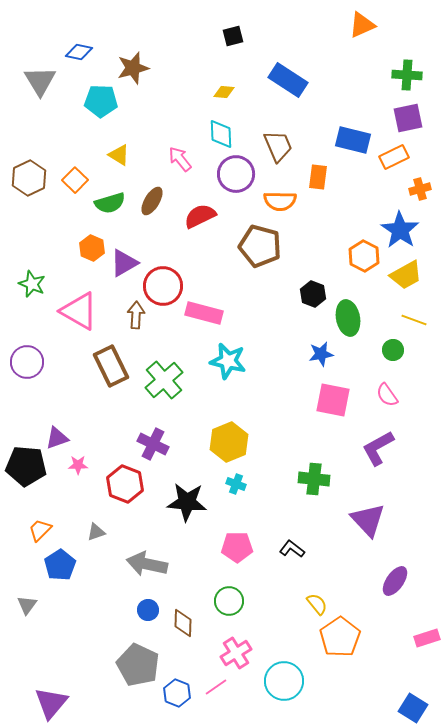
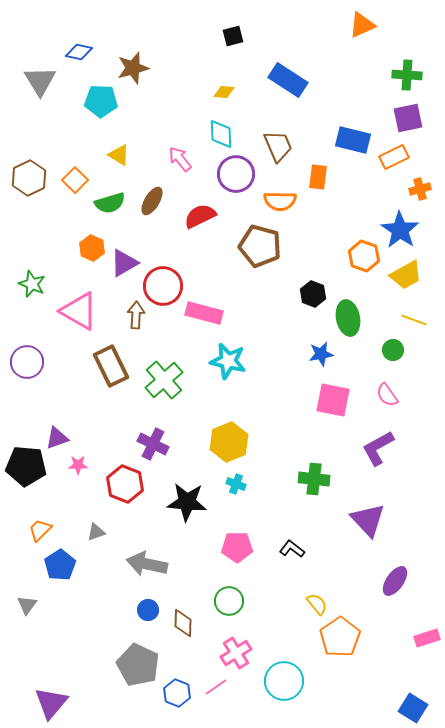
orange hexagon at (364, 256): rotated 8 degrees counterclockwise
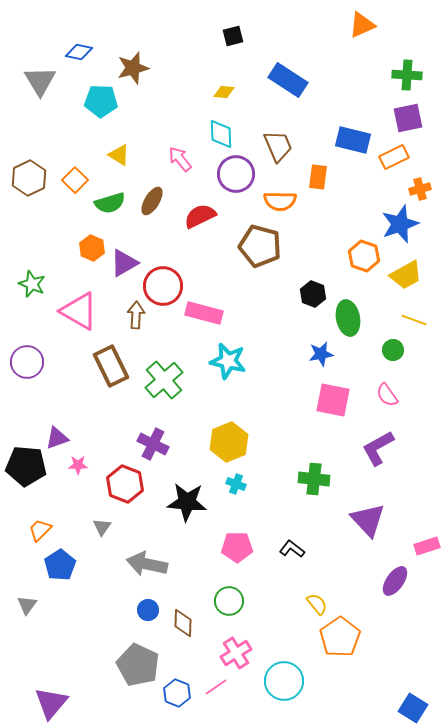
blue star at (400, 230): moved 6 px up; rotated 18 degrees clockwise
gray triangle at (96, 532): moved 6 px right, 5 px up; rotated 36 degrees counterclockwise
pink rectangle at (427, 638): moved 92 px up
